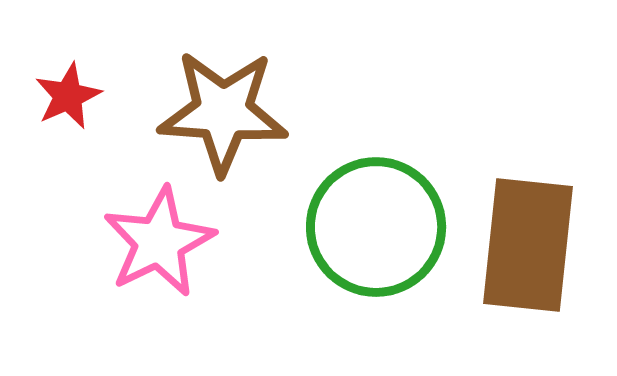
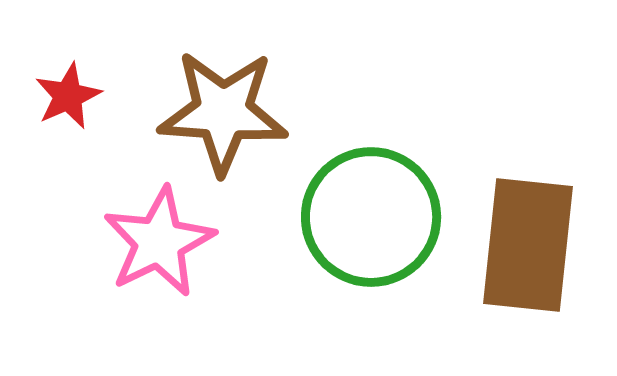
green circle: moved 5 px left, 10 px up
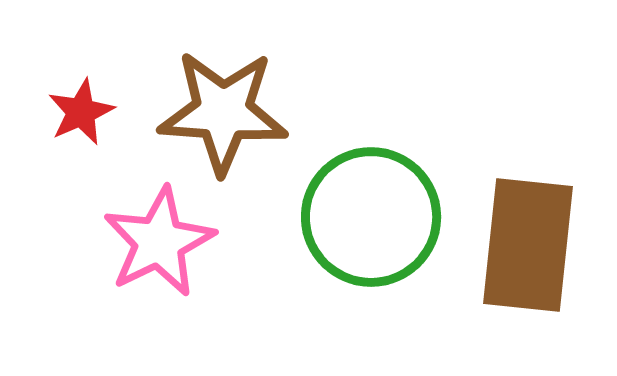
red star: moved 13 px right, 16 px down
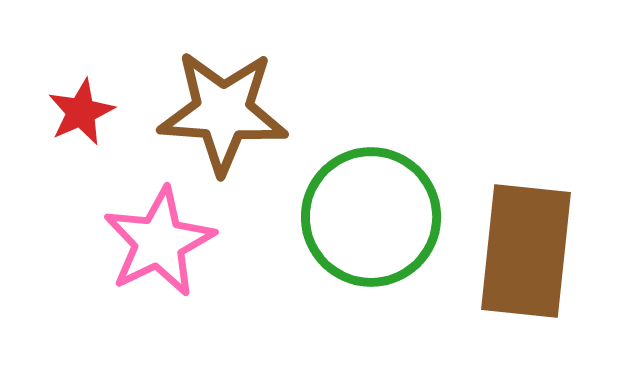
brown rectangle: moved 2 px left, 6 px down
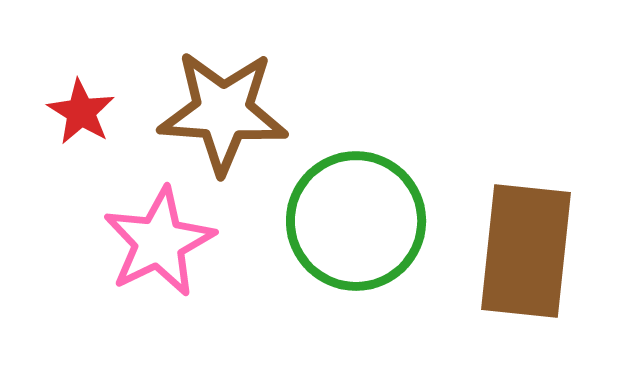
red star: rotated 16 degrees counterclockwise
green circle: moved 15 px left, 4 px down
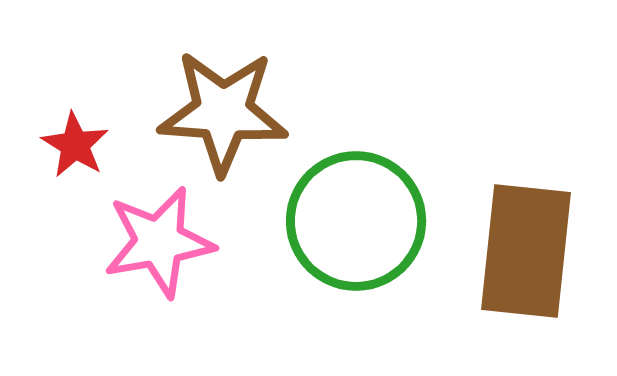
red star: moved 6 px left, 33 px down
pink star: rotated 16 degrees clockwise
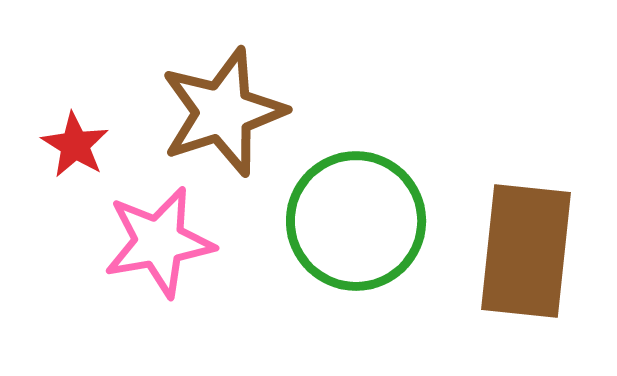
brown star: rotated 22 degrees counterclockwise
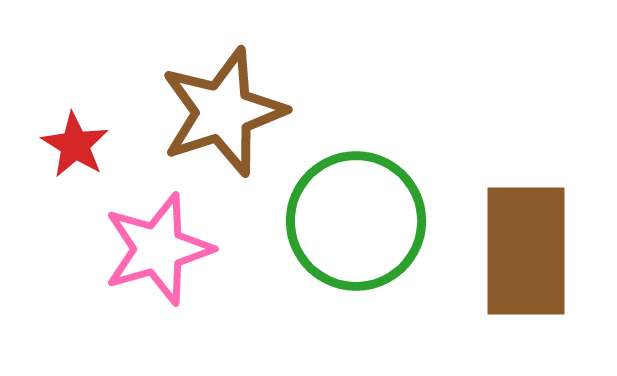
pink star: moved 1 px left, 7 px down; rotated 6 degrees counterclockwise
brown rectangle: rotated 6 degrees counterclockwise
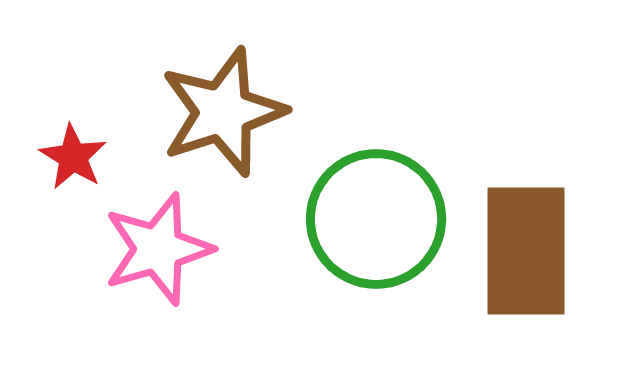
red star: moved 2 px left, 12 px down
green circle: moved 20 px right, 2 px up
